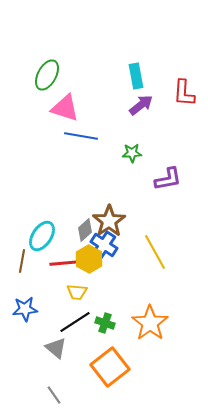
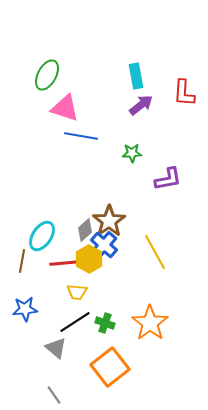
blue cross: rotated 8 degrees clockwise
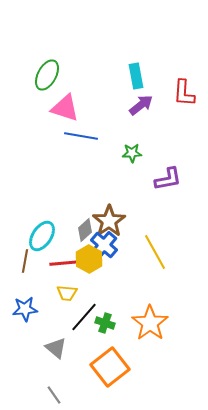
brown line: moved 3 px right
yellow trapezoid: moved 10 px left, 1 px down
black line: moved 9 px right, 5 px up; rotated 16 degrees counterclockwise
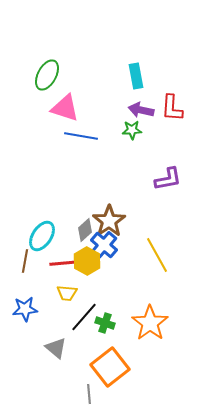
red L-shape: moved 12 px left, 15 px down
purple arrow: moved 5 px down; rotated 130 degrees counterclockwise
green star: moved 23 px up
yellow line: moved 2 px right, 3 px down
yellow hexagon: moved 2 px left, 2 px down
gray line: moved 35 px right, 1 px up; rotated 30 degrees clockwise
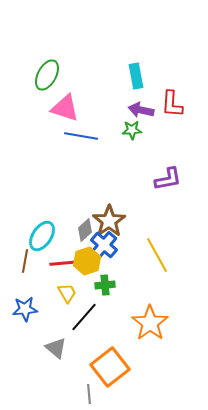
red L-shape: moved 4 px up
yellow hexagon: rotated 12 degrees clockwise
yellow trapezoid: rotated 125 degrees counterclockwise
green cross: moved 38 px up; rotated 24 degrees counterclockwise
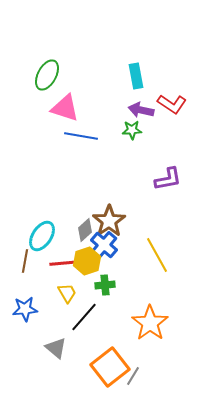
red L-shape: rotated 60 degrees counterclockwise
gray line: moved 44 px right, 18 px up; rotated 36 degrees clockwise
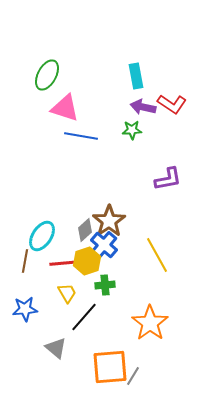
purple arrow: moved 2 px right, 3 px up
orange square: rotated 33 degrees clockwise
